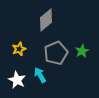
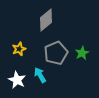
green star: moved 2 px down
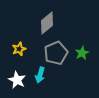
gray diamond: moved 1 px right, 3 px down
cyan arrow: rotated 133 degrees counterclockwise
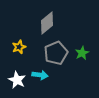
yellow star: moved 2 px up
cyan arrow: rotated 98 degrees counterclockwise
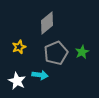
green star: moved 1 px up
white star: moved 1 px down
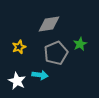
gray diamond: moved 2 px right, 1 px down; rotated 30 degrees clockwise
green star: moved 2 px left, 8 px up
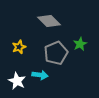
gray diamond: moved 3 px up; rotated 55 degrees clockwise
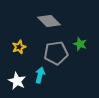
green star: rotated 24 degrees counterclockwise
gray pentagon: rotated 15 degrees clockwise
cyan arrow: rotated 84 degrees counterclockwise
